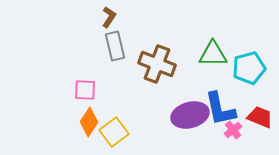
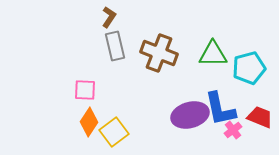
brown cross: moved 2 px right, 11 px up
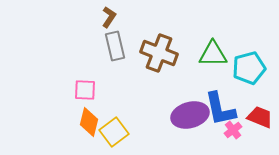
orange diamond: rotated 20 degrees counterclockwise
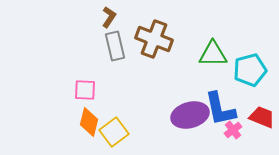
brown cross: moved 5 px left, 14 px up
cyan pentagon: moved 1 px right, 2 px down
red trapezoid: moved 2 px right
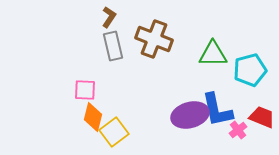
gray rectangle: moved 2 px left
blue L-shape: moved 3 px left, 1 px down
orange diamond: moved 4 px right, 5 px up
pink cross: moved 5 px right
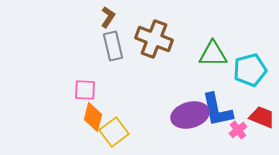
brown L-shape: moved 1 px left
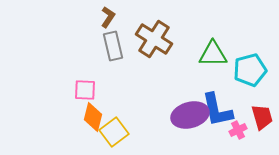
brown cross: rotated 12 degrees clockwise
red trapezoid: rotated 52 degrees clockwise
pink cross: rotated 12 degrees clockwise
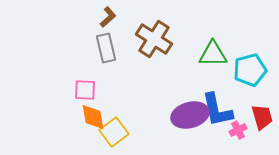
brown L-shape: rotated 15 degrees clockwise
gray rectangle: moved 7 px left, 2 px down
orange diamond: rotated 24 degrees counterclockwise
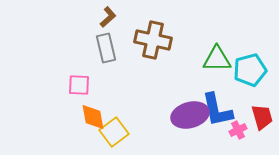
brown cross: moved 1 px left, 1 px down; rotated 21 degrees counterclockwise
green triangle: moved 4 px right, 5 px down
pink square: moved 6 px left, 5 px up
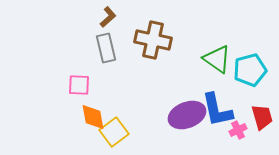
green triangle: rotated 36 degrees clockwise
purple ellipse: moved 3 px left; rotated 6 degrees counterclockwise
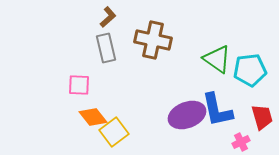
cyan pentagon: rotated 8 degrees clockwise
orange diamond: rotated 28 degrees counterclockwise
pink cross: moved 3 px right, 12 px down
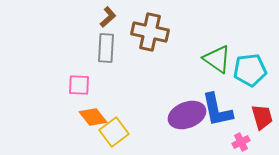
brown cross: moved 3 px left, 8 px up
gray rectangle: rotated 16 degrees clockwise
